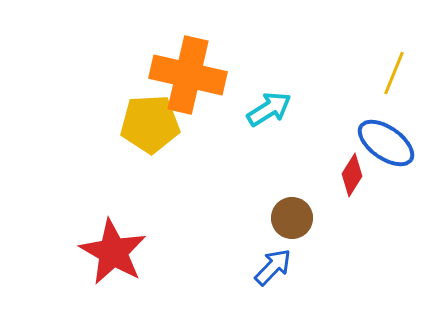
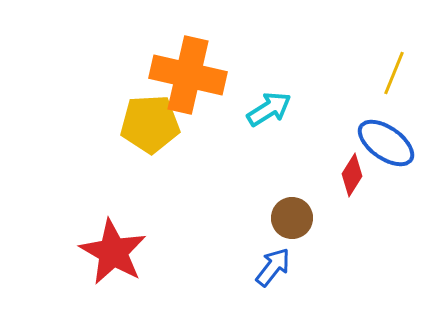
blue arrow: rotated 6 degrees counterclockwise
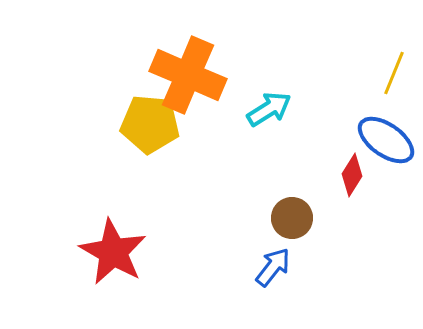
orange cross: rotated 10 degrees clockwise
yellow pentagon: rotated 8 degrees clockwise
blue ellipse: moved 3 px up
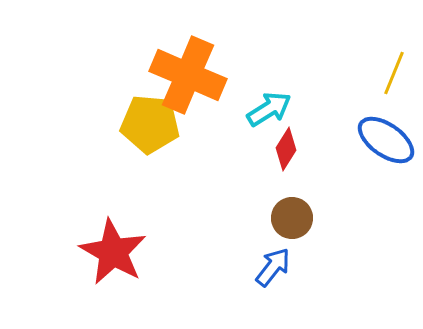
red diamond: moved 66 px left, 26 px up
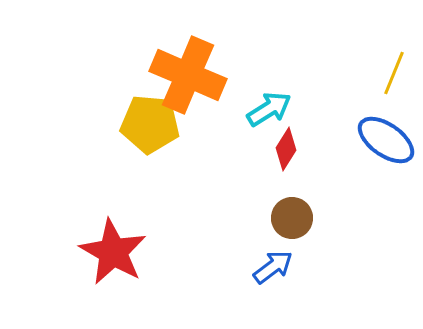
blue arrow: rotated 15 degrees clockwise
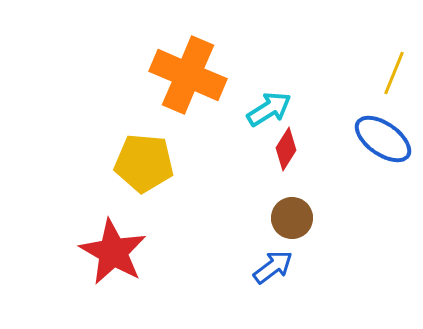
yellow pentagon: moved 6 px left, 39 px down
blue ellipse: moved 3 px left, 1 px up
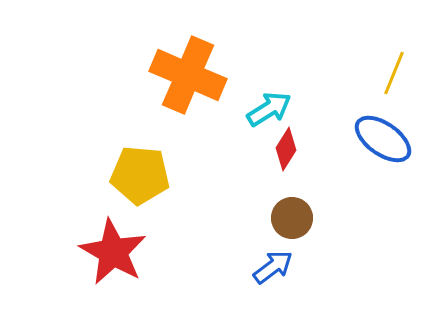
yellow pentagon: moved 4 px left, 12 px down
